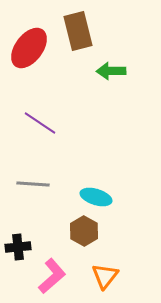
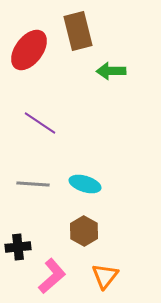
red ellipse: moved 2 px down
cyan ellipse: moved 11 px left, 13 px up
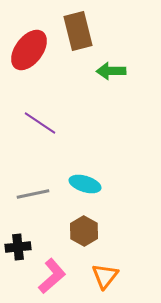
gray line: moved 10 px down; rotated 16 degrees counterclockwise
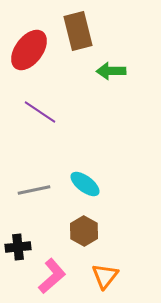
purple line: moved 11 px up
cyan ellipse: rotated 20 degrees clockwise
gray line: moved 1 px right, 4 px up
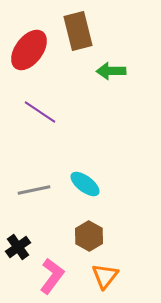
brown hexagon: moved 5 px right, 5 px down
black cross: rotated 30 degrees counterclockwise
pink L-shape: rotated 12 degrees counterclockwise
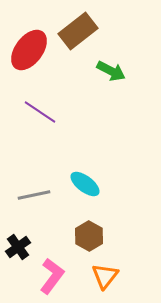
brown rectangle: rotated 66 degrees clockwise
green arrow: rotated 152 degrees counterclockwise
gray line: moved 5 px down
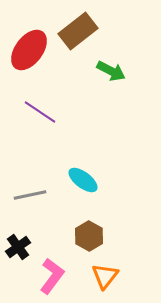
cyan ellipse: moved 2 px left, 4 px up
gray line: moved 4 px left
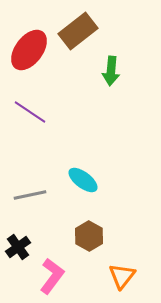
green arrow: rotated 68 degrees clockwise
purple line: moved 10 px left
orange triangle: moved 17 px right
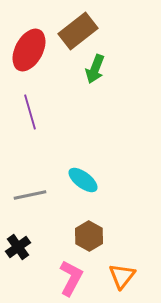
red ellipse: rotated 9 degrees counterclockwise
green arrow: moved 16 px left, 2 px up; rotated 16 degrees clockwise
purple line: rotated 40 degrees clockwise
pink L-shape: moved 19 px right, 2 px down; rotated 9 degrees counterclockwise
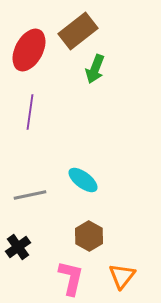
purple line: rotated 24 degrees clockwise
pink L-shape: rotated 15 degrees counterclockwise
